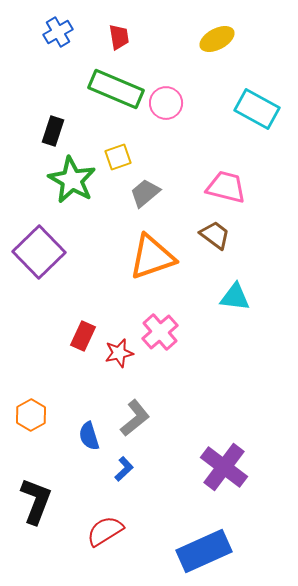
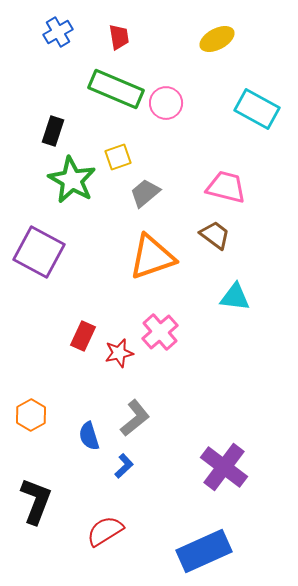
purple square: rotated 18 degrees counterclockwise
blue L-shape: moved 3 px up
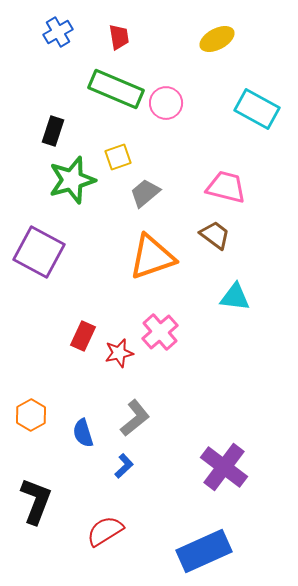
green star: rotated 27 degrees clockwise
blue semicircle: moved 6 px left, 3 px up
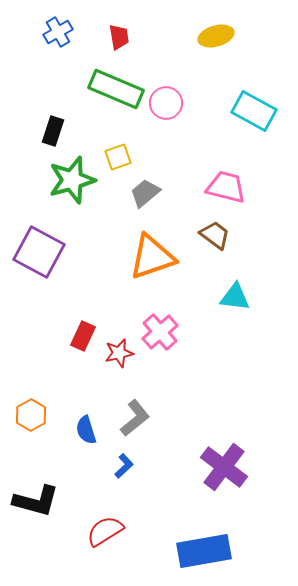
yellow ellipse: moved 1 px left, 3 px up; rotated 12 degrees clockwise
cyan rectangle: moved 3 px left, 2 px down
blue semicircle: moved 3 px right, 3 px up
black L-shape: rotated 84 degrees clockwise
blue rectangle: rotated 14 degrees clockwise
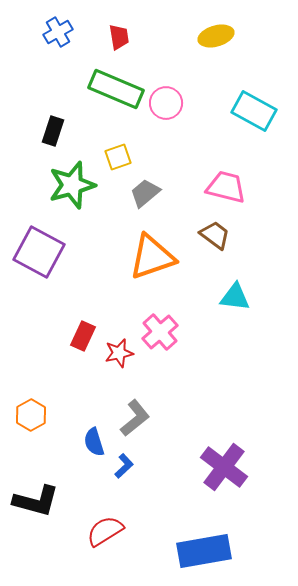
green star: moved 5 px down
blue semicircle: moved 8 px right, 12 px down
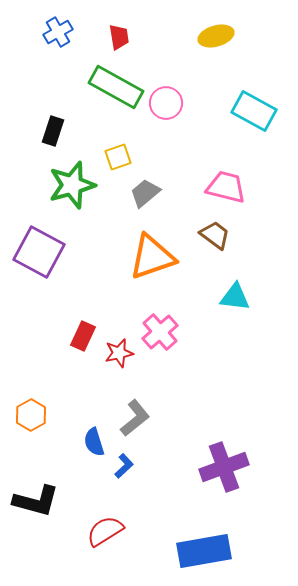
green rectangle: moved 2 px up; rotated 6 degrees clockwise
purple cross: rotated 33 degrees clockwise
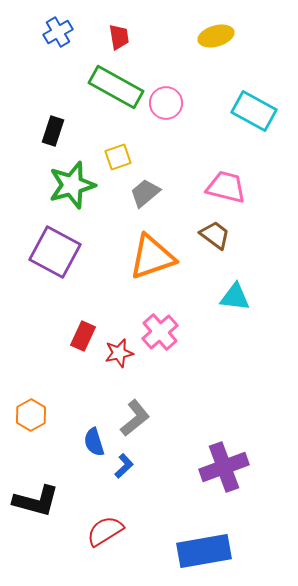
purple square: moved 16 px right
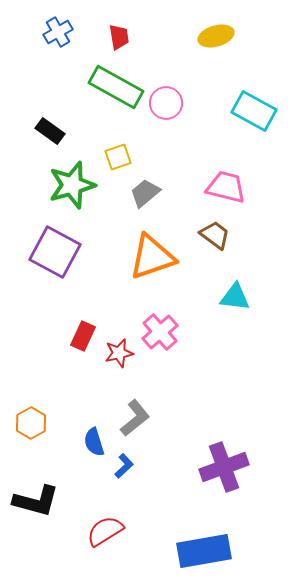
black rectangle: moved 3 px left; rotated 72 degrees counterclockwise
orange hexagon: moved 8 px down
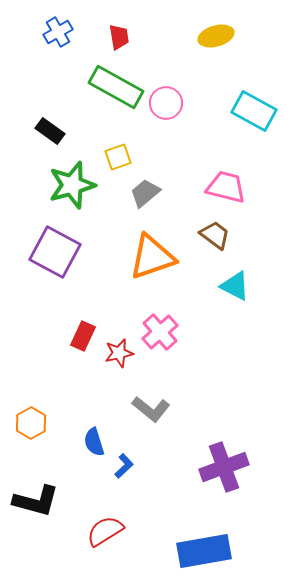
cyan triangle: moved 11 px up; rotated 20 degrees clockwise
gray L-shape: moved 16 px right, 9 px up; rotated 78 degrees clockwise
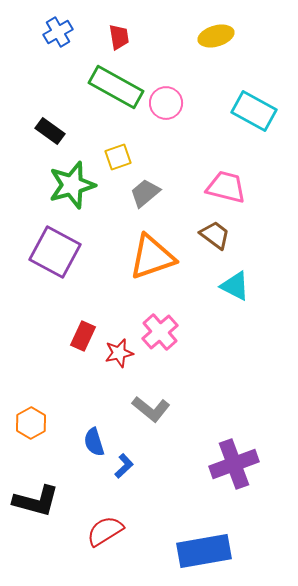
purple cross: moved 10 px right, 3 px up
